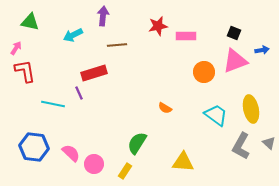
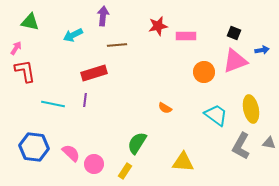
purple line: moved 6 px right, 7 px down; rotated 32 degrees clockwise
gray triangle: rotated 32 degrees counterclockwise
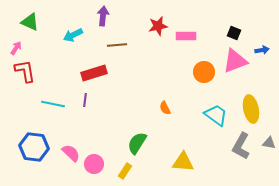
green triangle: rotated 12 degrees clockwise
orange semicircle: rotated 32 degrees clockwise
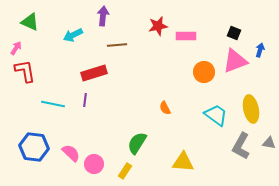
blue arrow: moved 2 px left; rotated 64 degrees counterclockwise
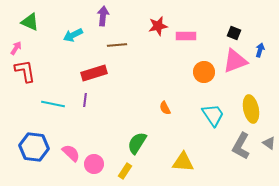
cyan trapezoid: moved 3 px left; rotated 20 degrees clockwise
gray triangle: rotated 24 degrees clockwise
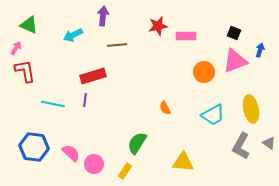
green triangle: moved 1 px left, 3 px down
red rectangle: moved 1 px left, 3 px down
cyan trapezoid: rotated 95 degrees clockwise
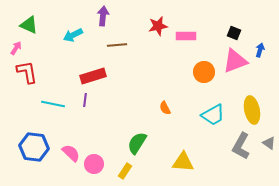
red L-shape: moved 2 px right, 1 px down
yellow ellipse: moved 1 px right, 1 px down
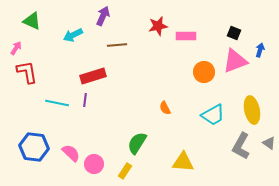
purple arrow: rotated 18 degrees clockwise
green triangle: moved 3 px right, 4 px up
cyan line: moved 4 px right, 1 px up
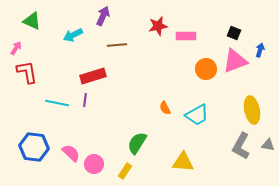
orange circle: moved 2 px right, 3 px up
cyan trapezoid: moved 16 px left
gray triangle: moved 1 px left, 2 px down; rotated 24 degrees counterclockwise
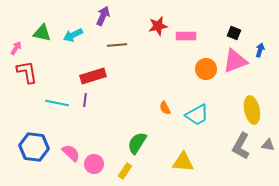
green triangle: moved 10 px right, 12 px down; rotated 12 degrees counterclockwise
